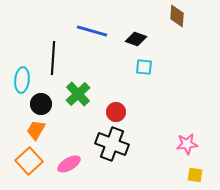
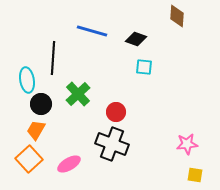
cyan ellipse: moved 5 px right; rotated 15 degrees counterclockwise
orange square: moved 2 px up
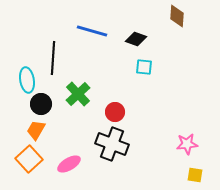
red circle: moved 1 px left
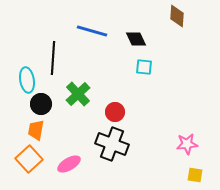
black diamond: rotated 45 degrees clockwise
orange trapezoid: rotated 20 degrees counterclockwise
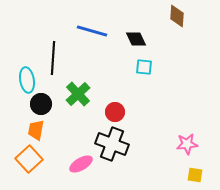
pink ellipse: moved 12 px right
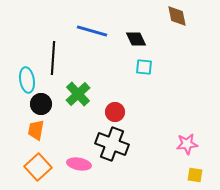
brown diamond: rotated 15 degrees counterclockwise
orange square: moved 9 px right, 8 px down
pink ellipse: moved 2 px left; rotated 40 degrees clockwise
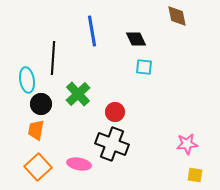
blue line: rotated 64 degrees clockwise
